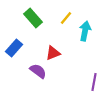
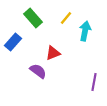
blue rectangle: moved 1 px left, 6 px up
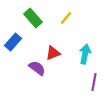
cyan arrow: moved 23 px down
purple semicircle: moved 1 px left, 3 px up
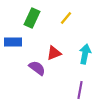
green rectangle: moved 1 px left; rotated 66 degrees clockwise
blue rectangle: rotated 48 degrees clockwise
red triangle: moved 1 px right
purple line: moved 14 px left, 8 px down
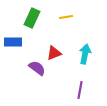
yellow line: moved 1 px up; rotated 40 degrees clockwise
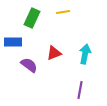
yellow line: moved 3 px left, 5 px up
purple semicircle: moved 8 px left, 3 px up
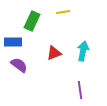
green rectangle: moved 3 px down
cyan arrow: moved 2 px left, 3 px up
purple semicircle: moved 10 px left
purple line: rotated 18 degrees counterclockwise
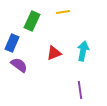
blue rectangle: moved 1 px left, 1 px down; rotated 66 degrees counterclockwise
